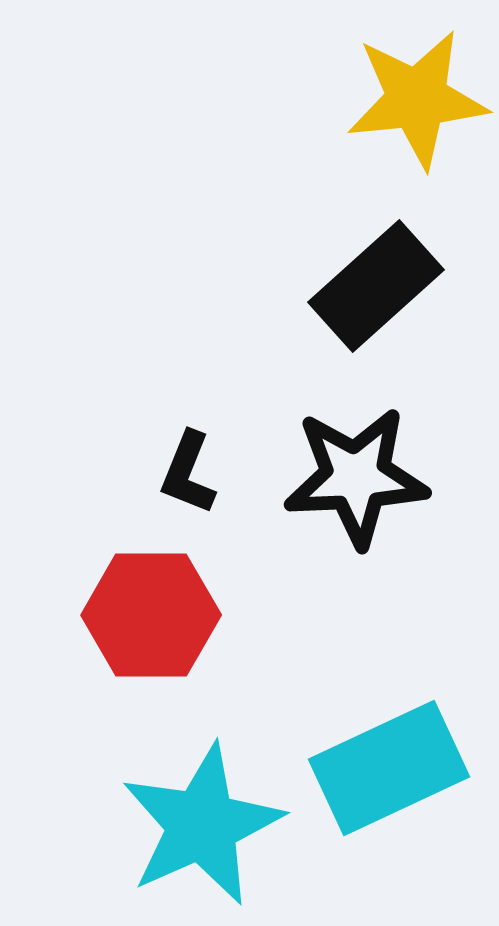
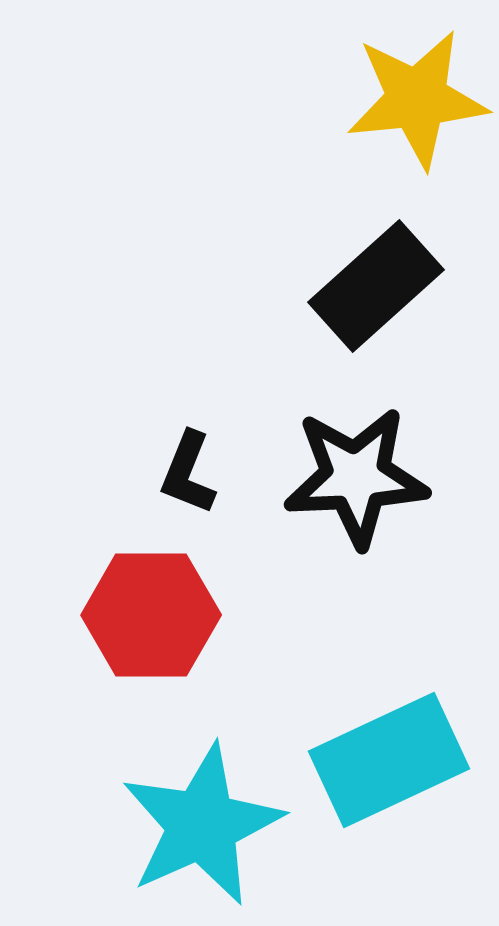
cyan rectangle: moved 8 px up
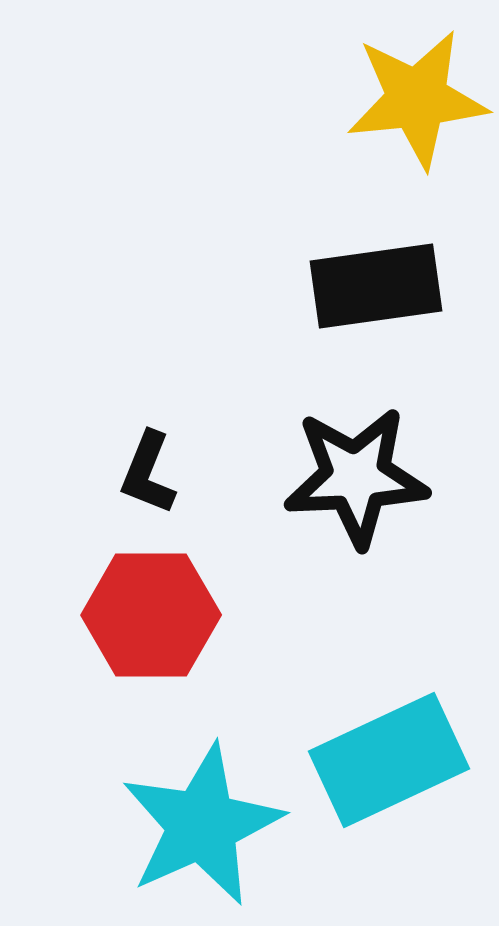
black rectangle: rotated 34 degrees clockwise
black L-shape: moved 40 px left
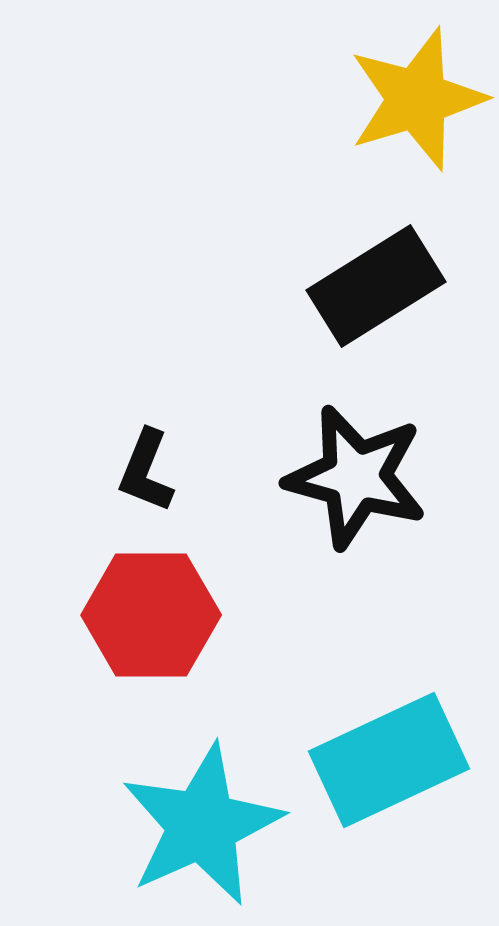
yellow star: rotated 11 degrees counterclockwise
black rectangle: rotated 24 degrees counterclockwise
black L-shape: moved 2 px left, 2 px up
black star: rotated 18 degrees clockwise
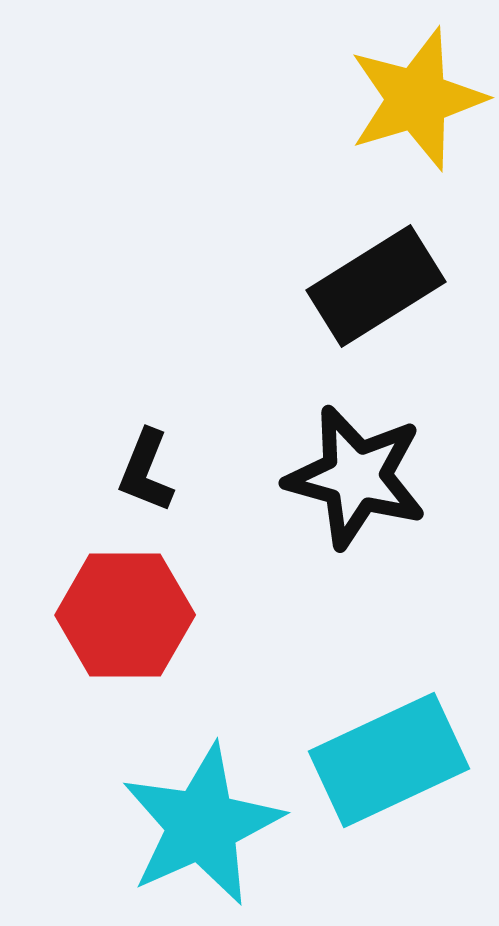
red hexagon: moved 26 px left
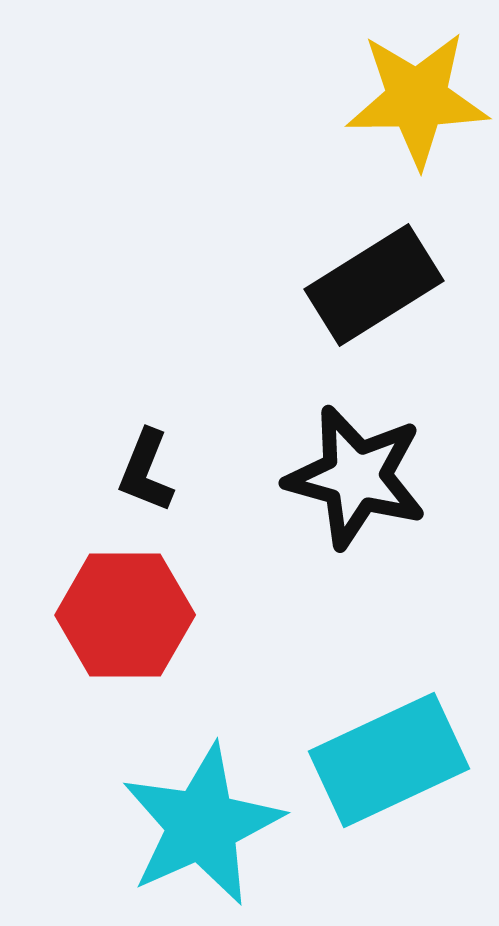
yellow star: rotated 16 degrees clockwise
black rectangle: moved 2 px left, 1 px up
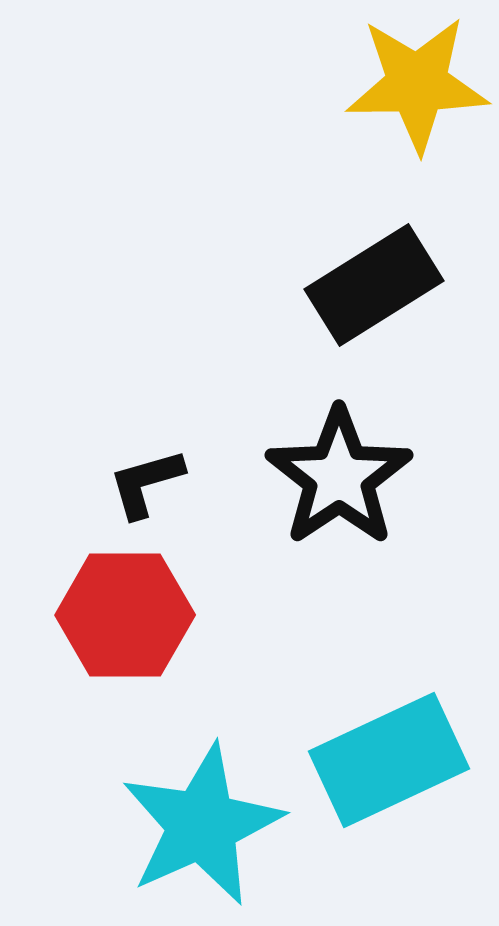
yellow star: moved 15 px up
black L-shape: moved 12 px down; rotated 52 degrees clockwise
black star: moved 17 px left; rotated 23 degrees clockwise
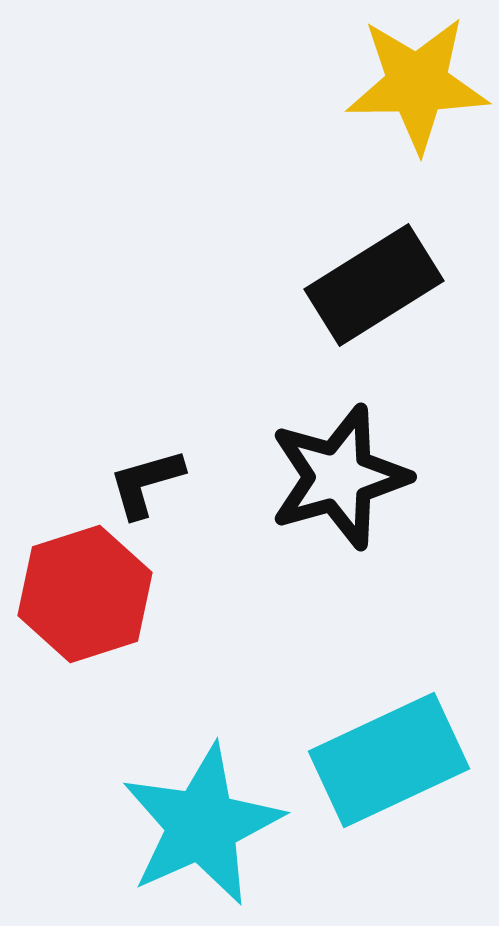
black star: rotated 18 degrees clockwise
red hexagon: moved 40 px left, 21 px up; rotated 18 degrees counterclockwise
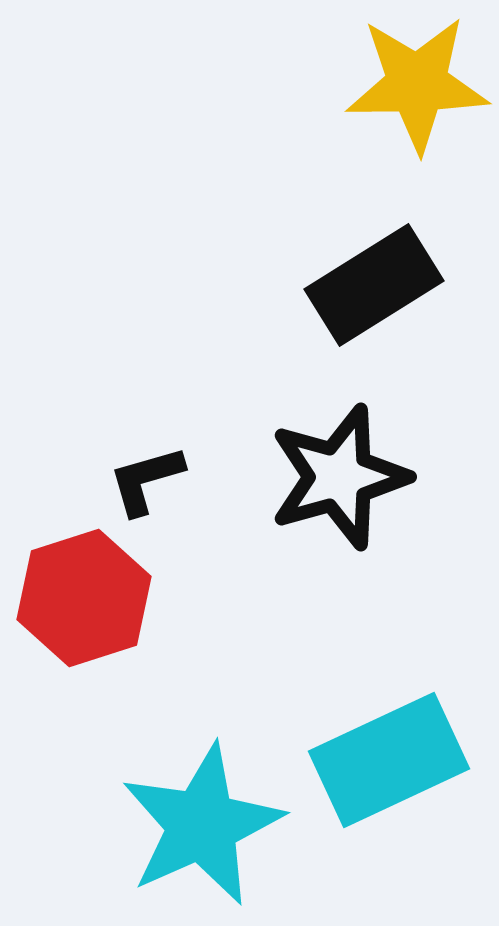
black L-shape: moved 3 px up
red hexagon: moved 1 px left, 4 px down
